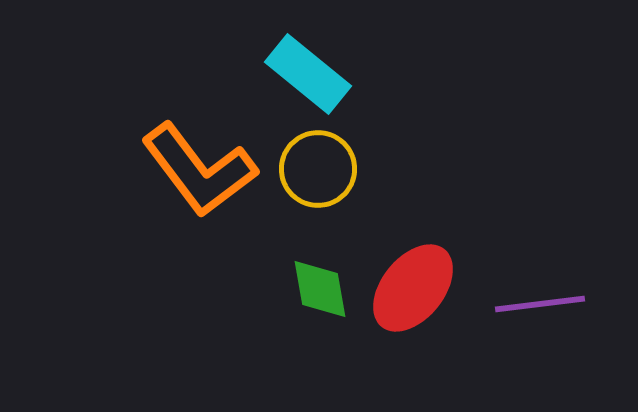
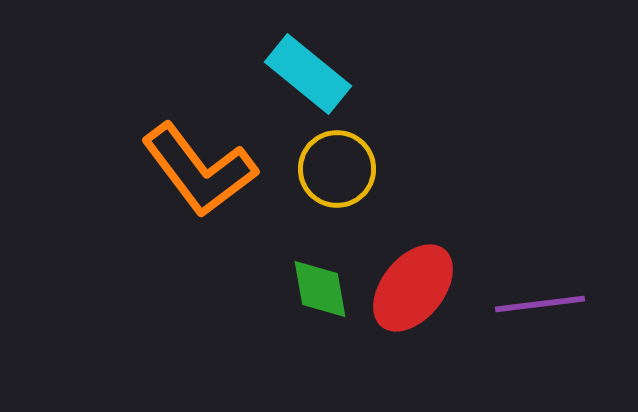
yellow circle: moved 19 px right
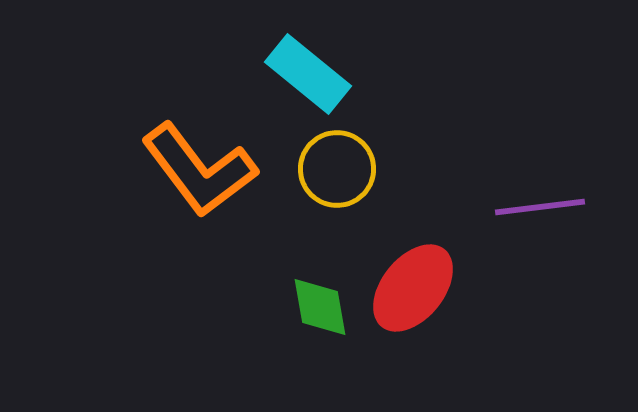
green diamond: moved 18 px down
purple line: moved 97 px up
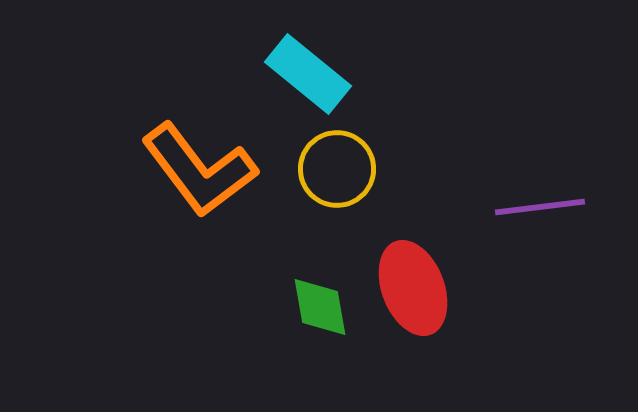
red ellipse: rotated 60 degrees counterclockwise
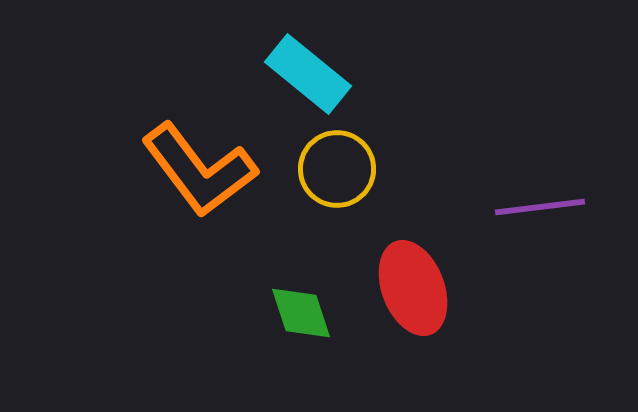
green diamond: moved 19 px left, 6 px down; rotated 8 degrees counterclockwise
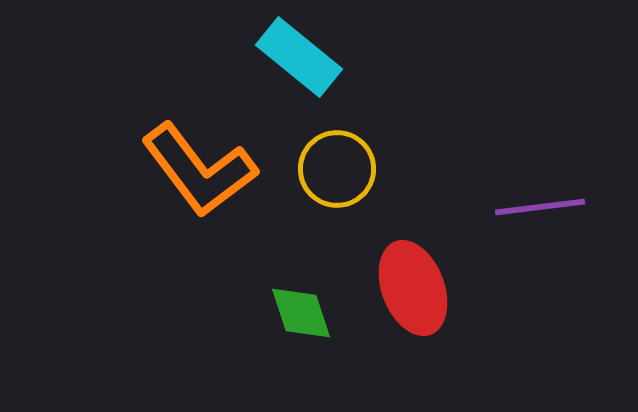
cyan rectangle: moved 9 px left, 17 px up
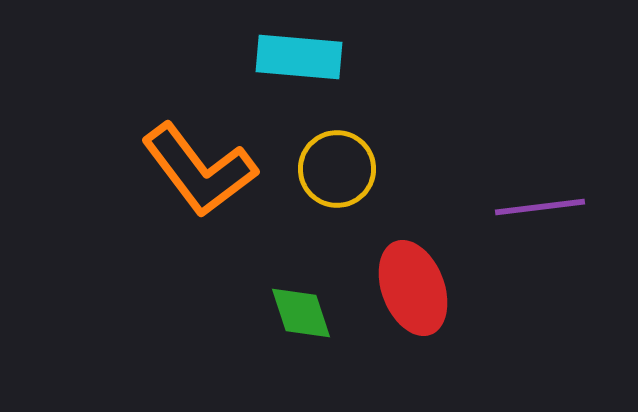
cyan rectangle: rotated 34 degrees counterclockwise
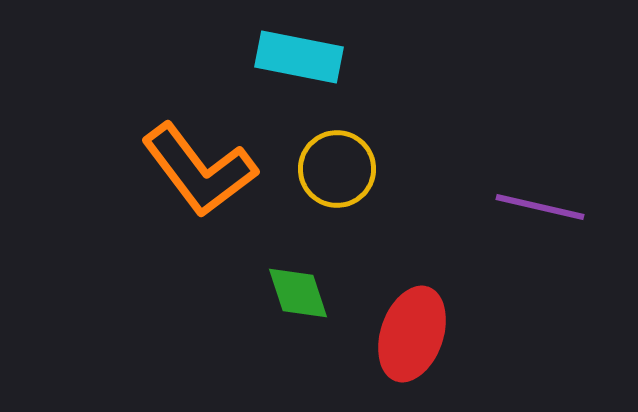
cyan rectangle: rotated 6 degrees clockwise
purple line: rotated 20 degrees clockwise
red ellipse: moved 1 px left, 46 px down; rotated 40 degrees clockwise
green diamond: moved 3 px left, 20 px up
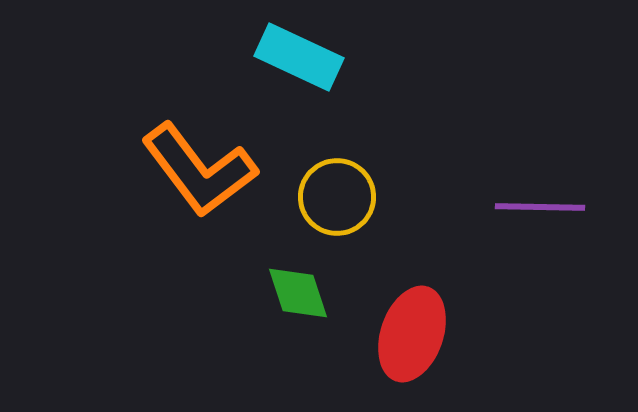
cyan rectangle: rotated 14 degrees clockwise
yellow circle: moved 28 px down
purple line: rotated 12 degrees counterclockwise
